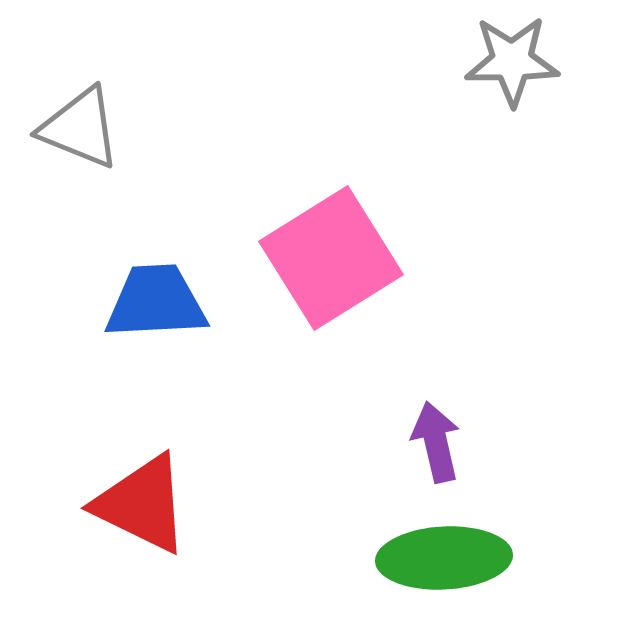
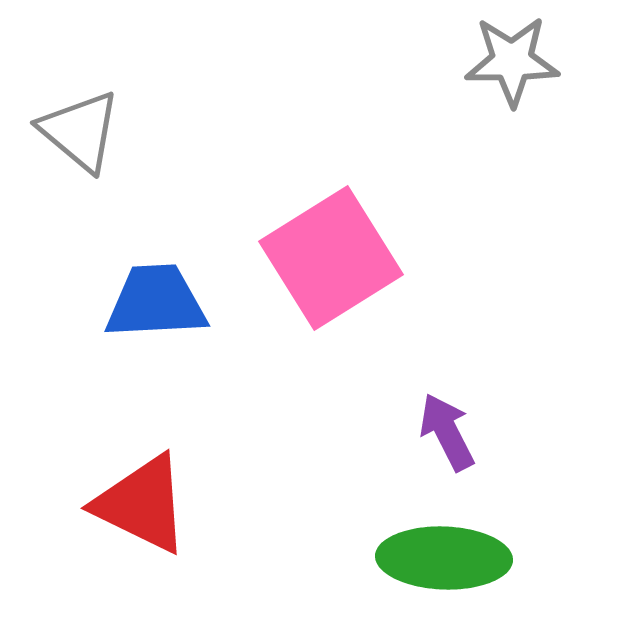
gray triangle: moved 3 px down; rotated 18 degrees clockwise
purple arrow: moved 11 px right, 10 px up; rotated 14 degrees counterclockwise
green ellipse: rotated 5 degrees clockwise
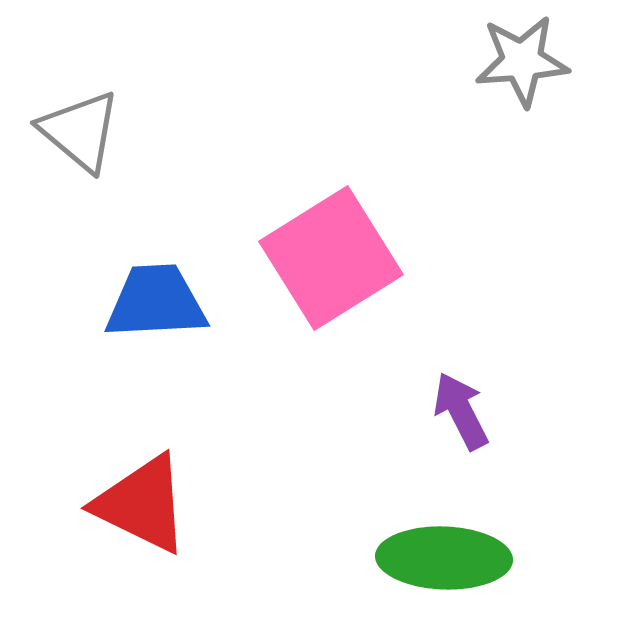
gray star: moved 10 px right; rotated 4 degrees counterclockwise
purple arrow: moved 14 px right, 21 px up
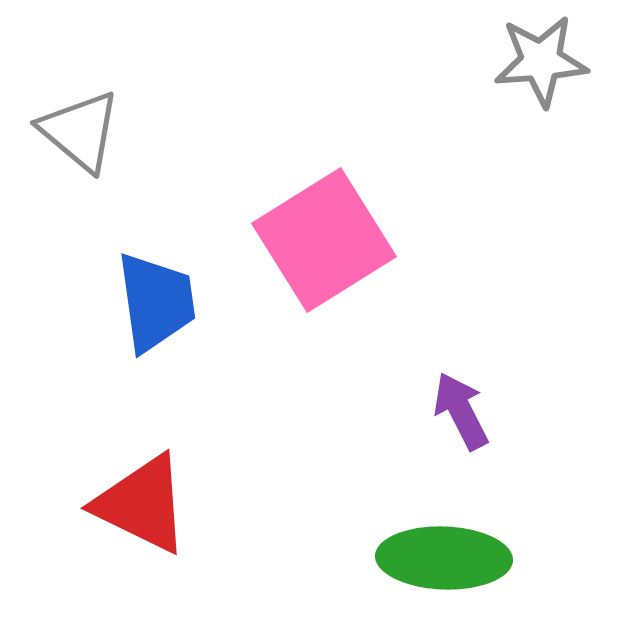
gray star: moved 19 px right
pink square: moved 7 px left, 18 px up
blue trapezoid: rotated 85 degrees clockwise
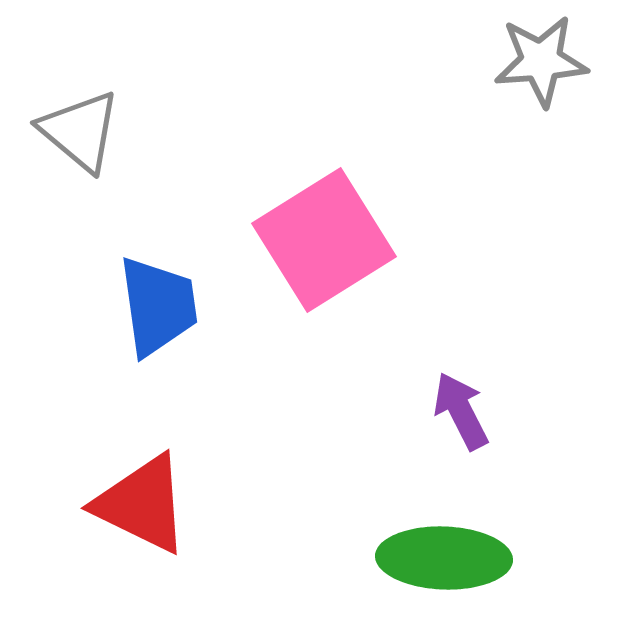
blue trapezoid: moved 2 px right, 4 px down
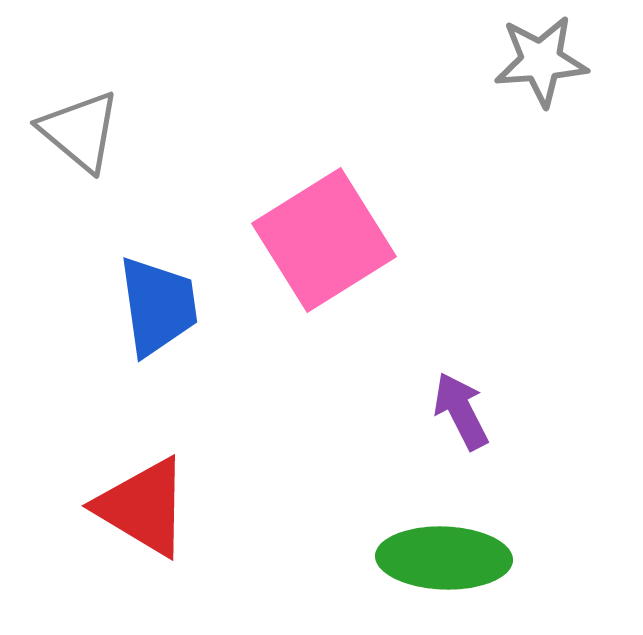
red triangle: moved 1 px right, 3 px down; rotated 5 degrees clockwise
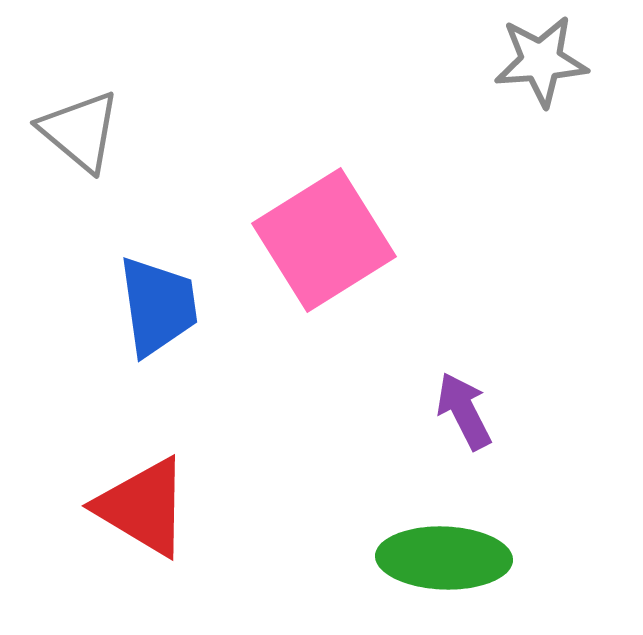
purple arrow: moved 3 px right
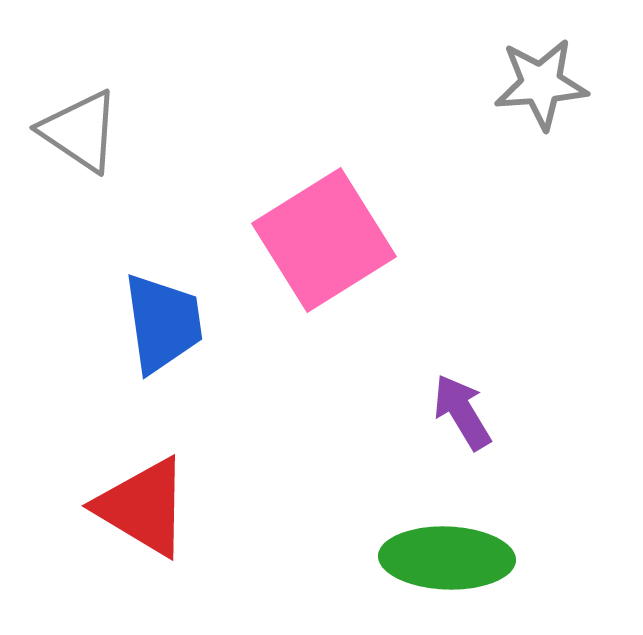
gray star: moved 23 px down
gray triangle: rotated 6 degrees counterclockwise
blue trapezoid: moved 5 px right, 17 px down
purple arrow: moved 2 px left, 1 px down; rotated 4 degrees counterclockwise
green ellipse: moved 3 px right
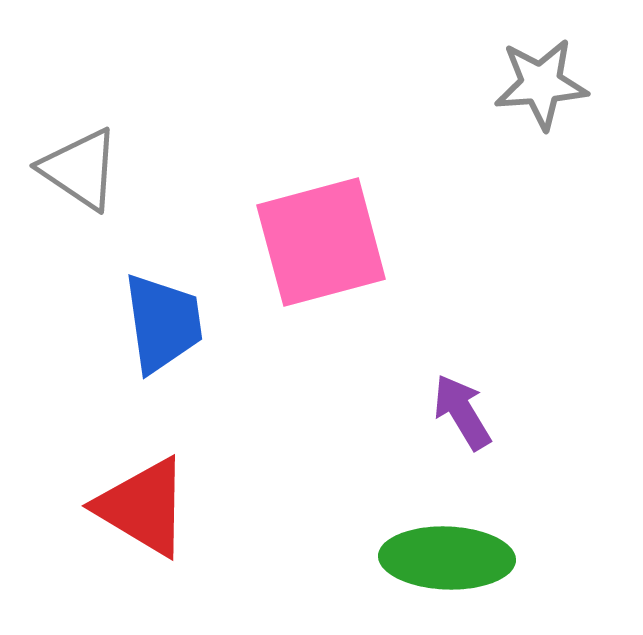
gray triangle: moved 38 px down
pink square: moved 3 px left, 2 px down; rotated 17 degrees clockwise
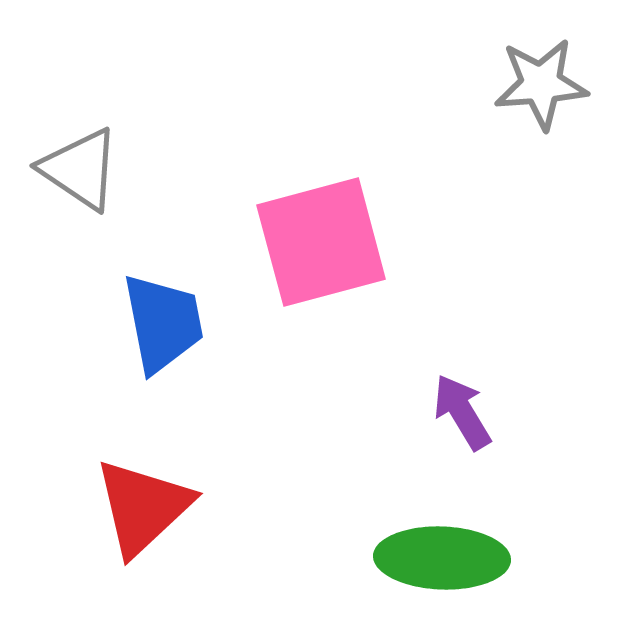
blue trapezoid: rotated 3 degrees counterclockwise
red triangle: rotated 46 degrees clockwise
green ellipse: moved 5 px left
